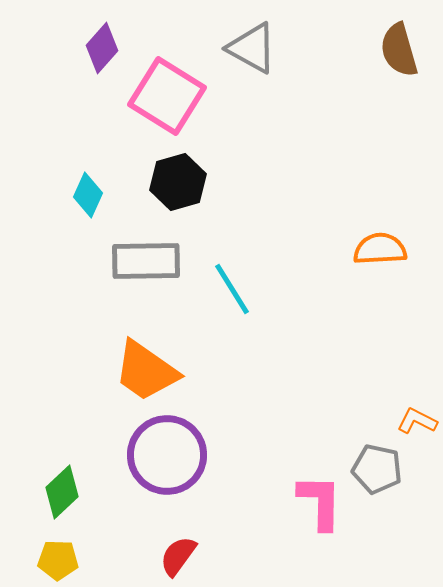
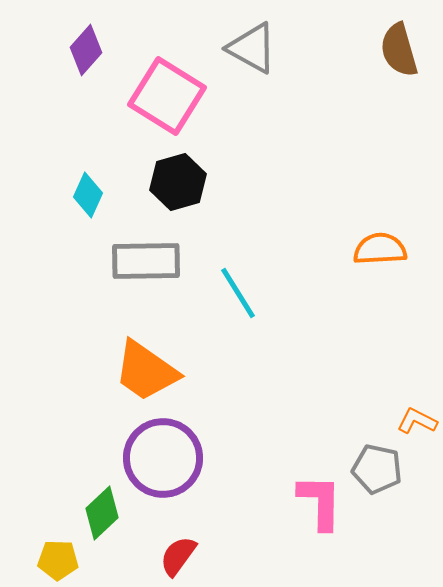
purple diamond: moved 16 px left, 2 px down
cyan line: moved 6 px right, 4 px down
purple circle: moved 4 px left, 3 px down
green diamond: moved 40 px right, 21 px down
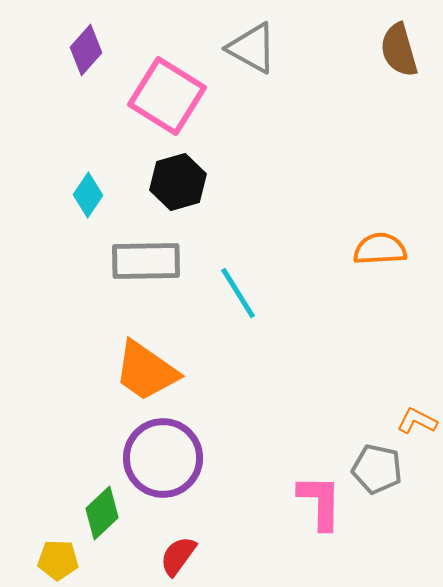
cyan diamond: rotated 9 degrees clockwise
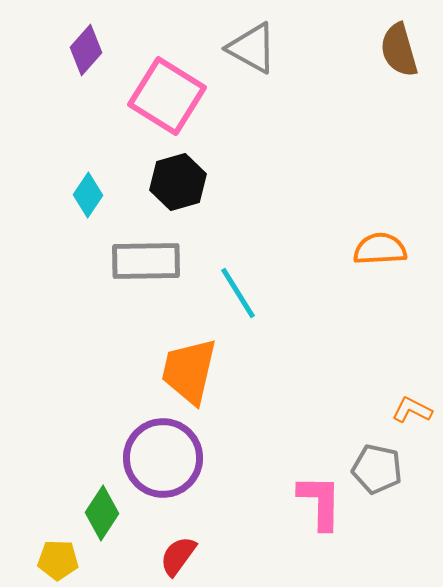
orange trapezoid: moved 43 px right; rotated 68 degrees clockwise
orange L-shape: moved 5 px left, 11 px up
green diamond: rotated 14 degrees counterclockwise
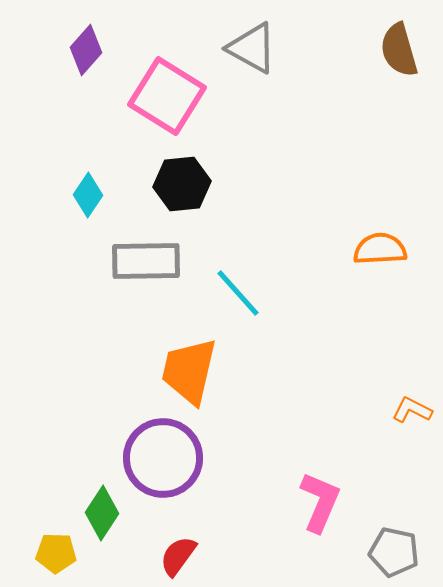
black hexagon: moved 4 px right, 2 px down; rotated 10 degrees clockwise
cyan line: rotated 10 degrees counterclockwise
gray pentagon: moved 17 px right, 83 px down
pink L-shape: rotated 22 degrees clockwise
yellow pentagon: moved 2 px left, 7 px up
